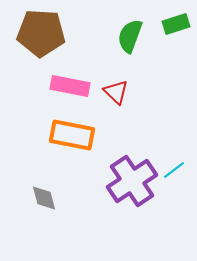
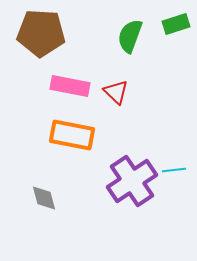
cyan line: rotated 30 degrees clockwise
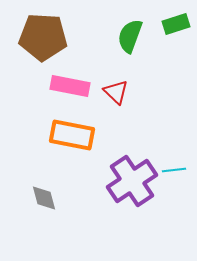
brown pentagon: moved 2 px right, 4 px down
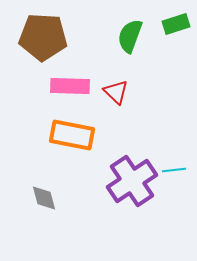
pink rectangle: rotated 9 degrees counterclockwise
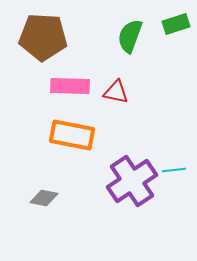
red triangle: rotated 32 degrees counterclockwise
gray diamond: rotated 64 degrees counterclockwise
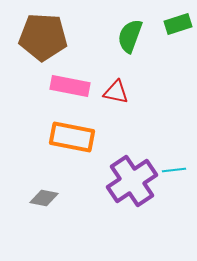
green rectangle: moved 2 px right
pink rectangle: rotated 9 degrees clockwise
orange rectangle: moved 2 px down
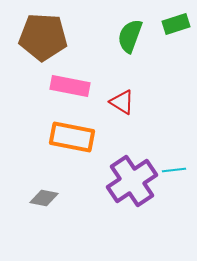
green rectangle: moved 2 px left
red triangle: moved 6 px right, 10 px down; rotated 20 degrees clockwise
